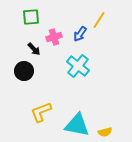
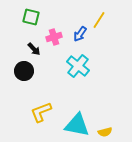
green square: rotated 18 degrees clockwise
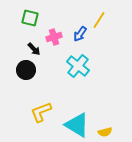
green square: moved 1 px left, 1 px down
black circle: moved 2 px right, 1 px up
cyan triangle: rotated 20 degrees clockwise
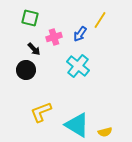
yellow line: moved 1 px right
